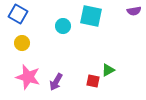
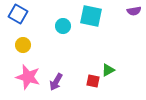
yellow circle: moved 1 px right, 2 px down
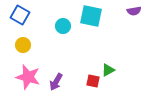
blue square: moved 2 px right, 1 px down
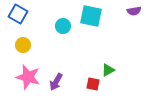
blue square: moved 2 px left, 1 px up
red square: moved 3 px down
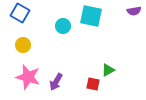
blue square: moved 2 px right, 1 px up
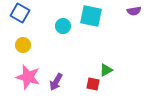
green triangle: moved 2 px left
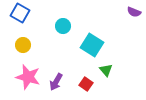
purple semicircle: moved 1 px down; rotated 32 degrees clockwise
cyan square: moved 1 px right, 29 px down; rotated 20 degrees clockwise
green triangle: rotated 40 degrees counterclockwise
red square: moved 7 px left; rotated 24 degrees clockwise
